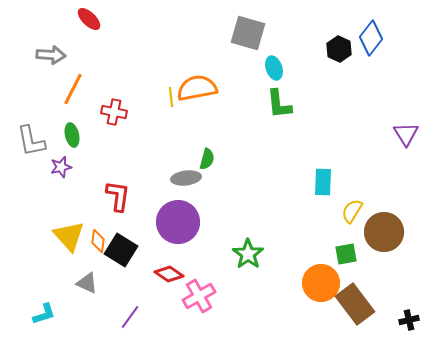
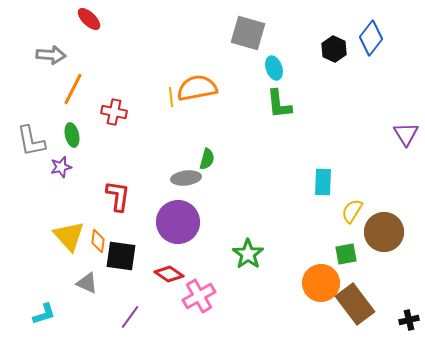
black hexagon: moved 5 px left
black square: moved 6 px down; rotated 24 degrees counterclockwise
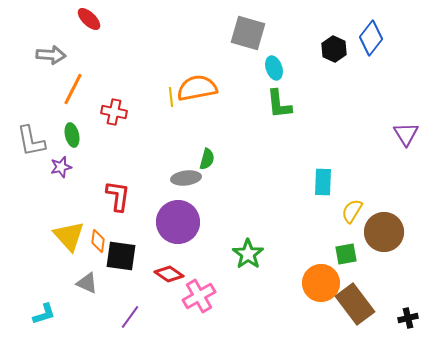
black cross: moved 1 px left, 2 px up
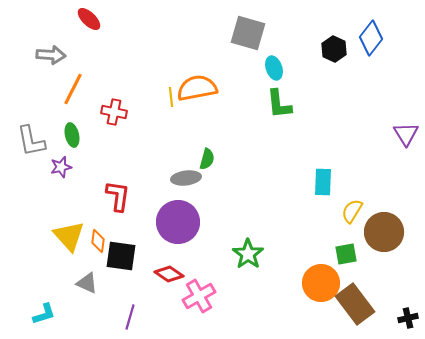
purple line: rotated 20 degrees counterclockwise
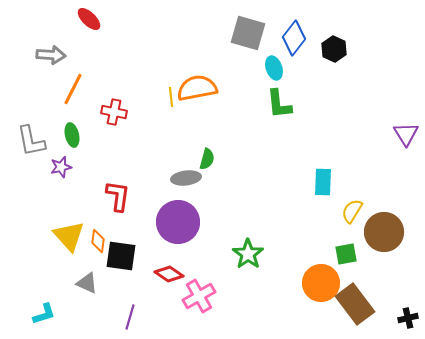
blue diamond: moved 77 px left
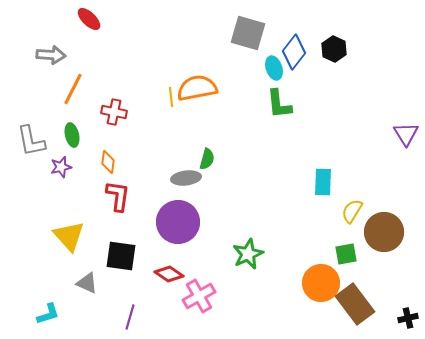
blue diamond: moved 14 px down
orange diamond: moved 10 px right, 79 px up
green star: rotated 12 degrees clockwise
cyan L-shape: moved 4 px right
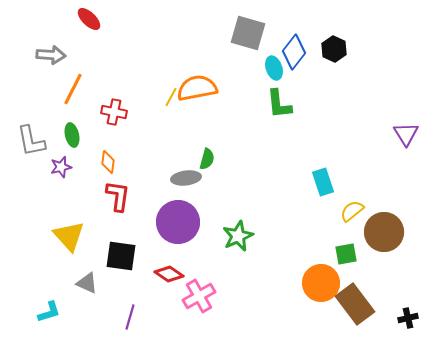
yellow line: rotated 36 degrees clockwise
cyan rectangle: rotated 20 degrees counterclockwise
yellow semicircle: rotated 20 degrees clockwise
green star: moved 10 px left, 18 px up
cyan L-shape: moved 1 px right, 2 px up
